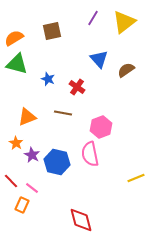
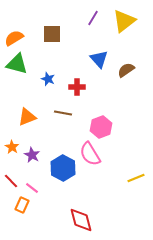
yellow triangle: moved 1 px up
brown square: moved 3 px down; rotated 12 degrees clockwise
red cross: rotated 35 degrees counterclockwise
orange star: moved 4 px left, 4 px down
pink semicircle: rotated 20 degrees counterclockwise
blue hexagon: moved 6 px right, 6 px down; rotated 15 degrees clockwise
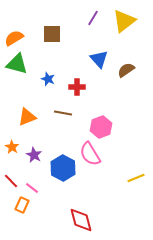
purple star: moved 2 px right
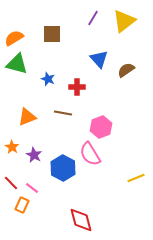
red line: moved 2 px down
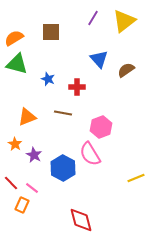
brown square: moved 1 px left, 2 px up
orange star: moved 3 px right, 3 px up
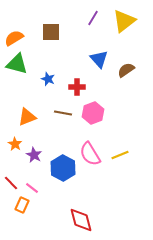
pink hexagon: moved 8 px left, 14 px up
yellow line: moved 16 px left, 23 px up
